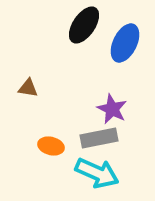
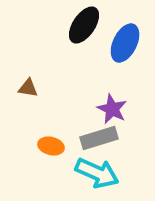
gray rectangle: rotated 6 degrees counterclockwise
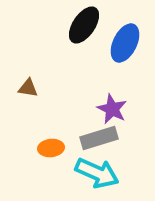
orange ellipse: moved 2 px down; rotated 20 degrees counterclockwise
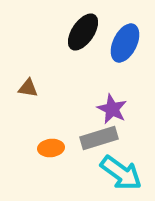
black ellipse: moved 1 px left, 7 px down
cyan arrow: moved 24 px right; rotated 12 degrees clockwise
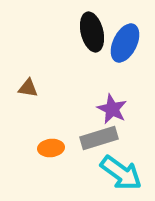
black ellipse: moved 9 px right; rotated 48 degrees counterclockwise
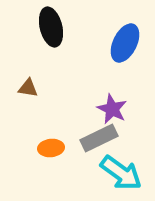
black ellipse: moved 41 px left, 5 px up
gray rectangle: rotated 9 degrees counterclockwise
